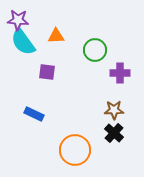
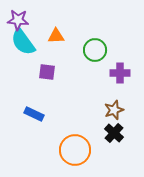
brown star: rotated 18 degrees counterclockwise
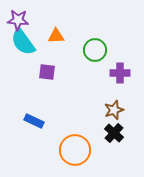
blue rectangle: moved 7 px down
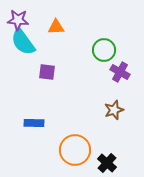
orange triangle: moved 9 px up
green circle: moved 9 px right
purple cross: moved 1 px up; rotated 30 degrees clockwise
blue rectangle: moved 2 px down; rotated 24 degrees counterclockwise
black cross: moved 7 px left, 30 px down
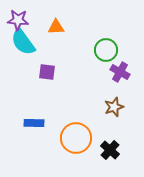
green circle: moved 2 px right
brown star: moved 3 px up
orange circle: moved 1 px right, 12 px up
black cross: moved 3 px right, 13 px up
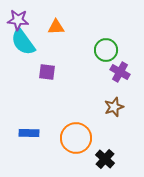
blue rectangle: moved 5 px left, 10 px down
black cross: moved 5 px left, 9 px down
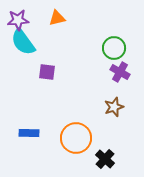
purple star: rotated 10 degrees counterclockwise
orange triangle: moved 1 px right, 9 px up; rotated 12 degrees counterclockwise
green circle: moved 8 px right, 2 px up
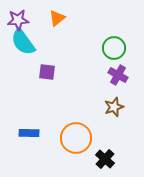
orange triangle: rotated 24 degrees counterclockwise
purple cross: moved 2 px left, 3 px down
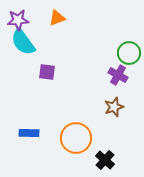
orange triangle: rotated 18 degrees clockwise
green circle: moved 15 px right, 5 px down
black cross: moved 1 px down
